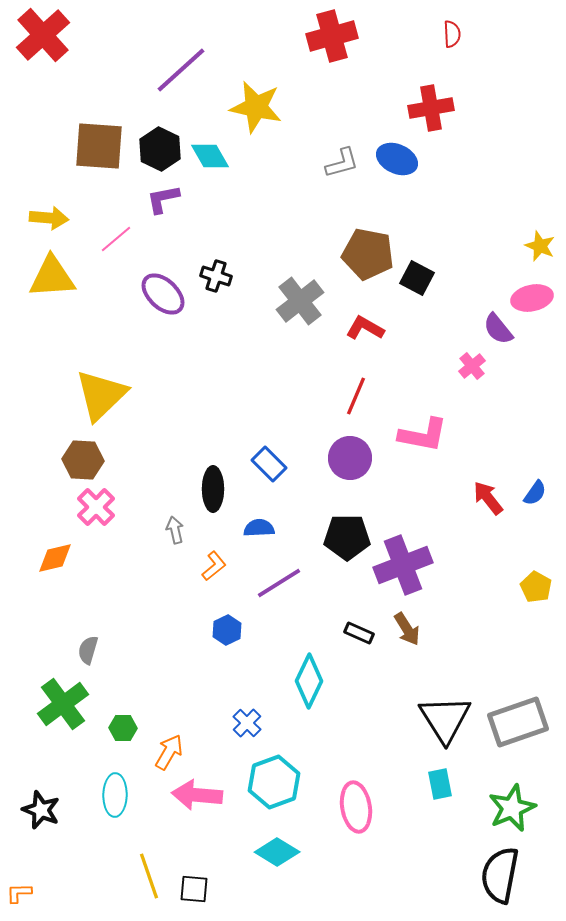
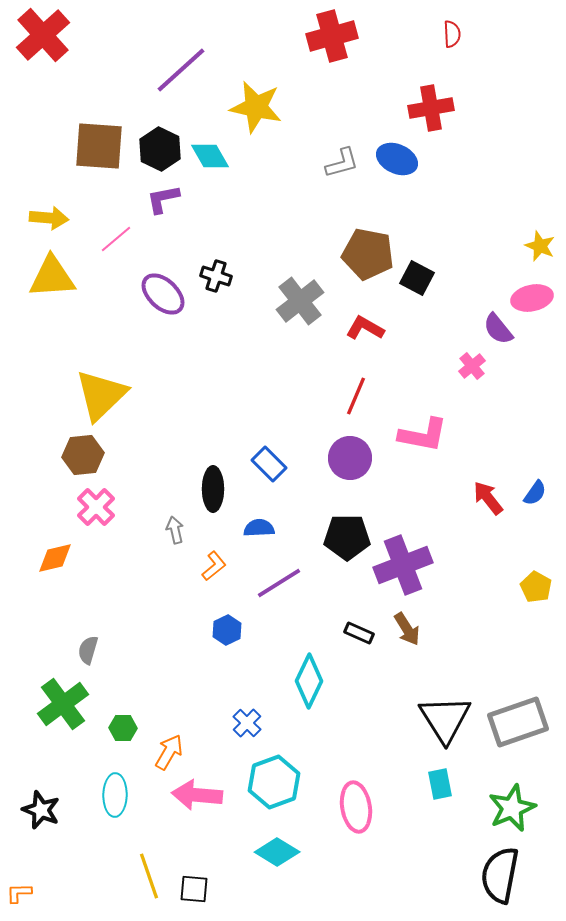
brown hexagon at (83, 460): moved 5 px up; rotated 9 degrees counterclockwise
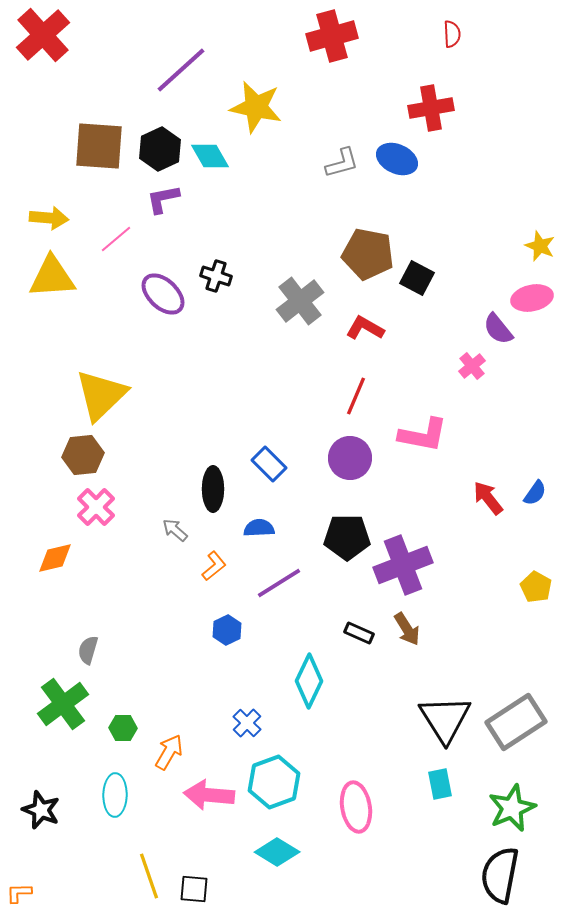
black hexagon at (160, 149): rotated 9 degrees clockwise
gray arrow at (175, 530): rotated 36 degrees counterclockwise
gray rectangle at (518, 722): moved 2 px left; rotated 14 degrees counterclockwise
pink arrow at (197, 795): moved 12 px right
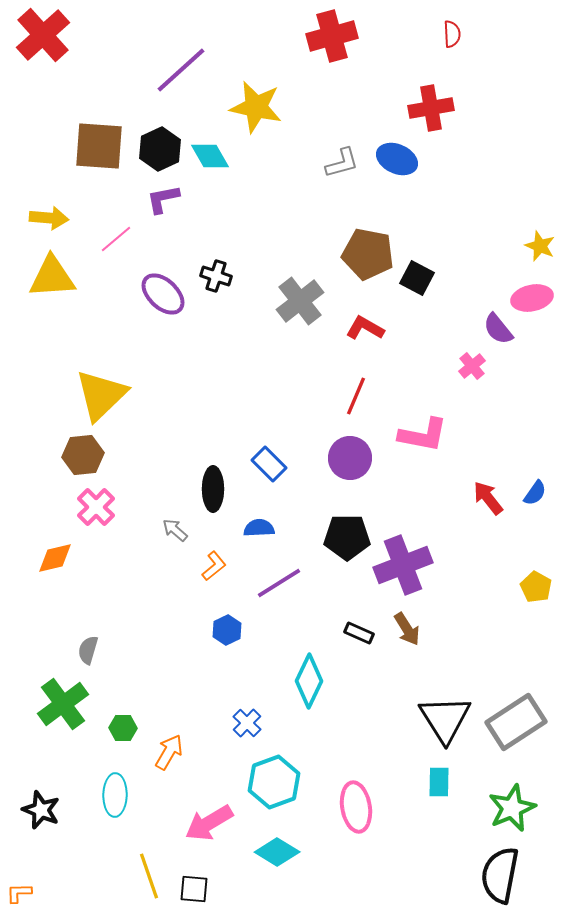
cyan rectangle at (440, 784): moved 1 px left, 2 px up; rotated 12 degrees clockwise
pink arrow at (209, 795): moved 28 px down; rotated 36 degrees counterclockwise
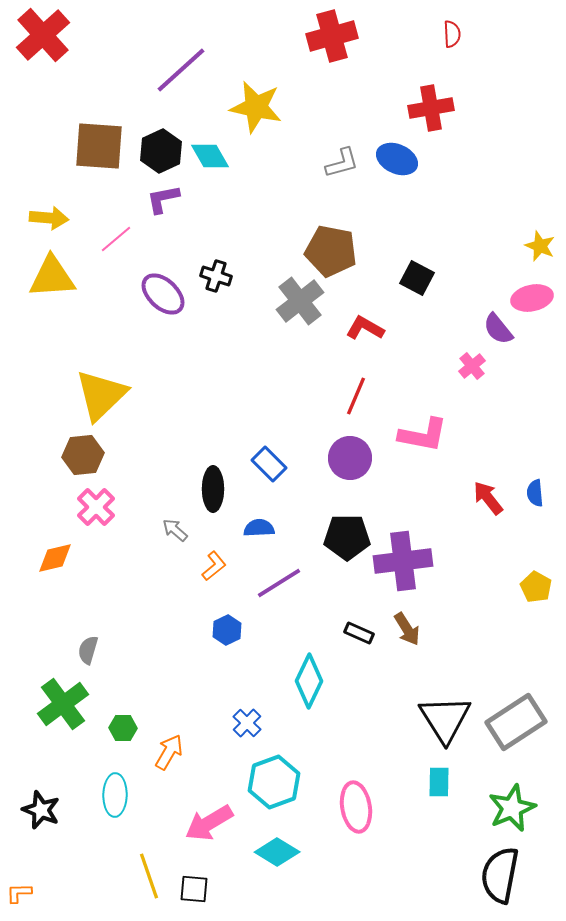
black hexagon at (160, 149): moved 1 px right, 2 px down
brown pentagon at (368, 254): moved 37 px left, 3 px up
blue semicircle at (535, 493): rotated 140 degrees clockwise
purple cross at (403, 565): moved 4 px up; rotated 14 degrees clockwise
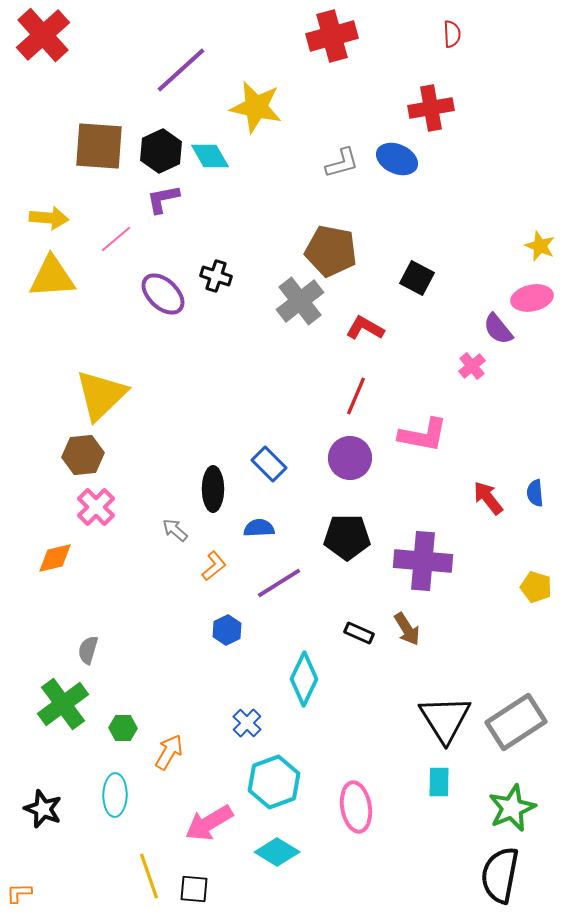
purple cross at (403, 561): moved 20 px right; rotated 12 degrees clockwise
yellow pentagon at (536, 587): rotated 12 degrees counterclockwise
cyan diamond at (309, 681): moved 5 px left, 2 px up
black star at (41, 810): moved 2 px right, 1 px up
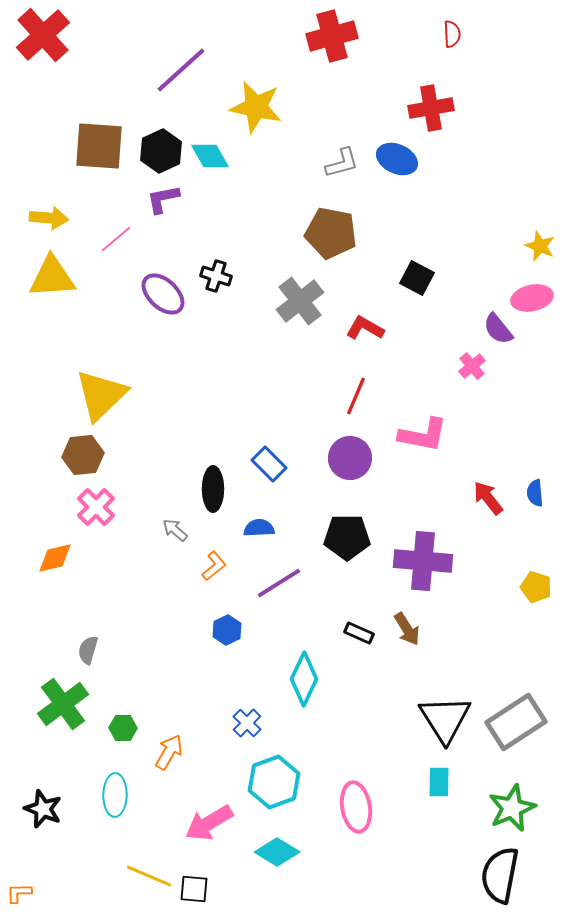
brown pentagon at (331, 251): moved 18 px up
yellow line at (149, 876): rotated 48 degrees counterclockwise
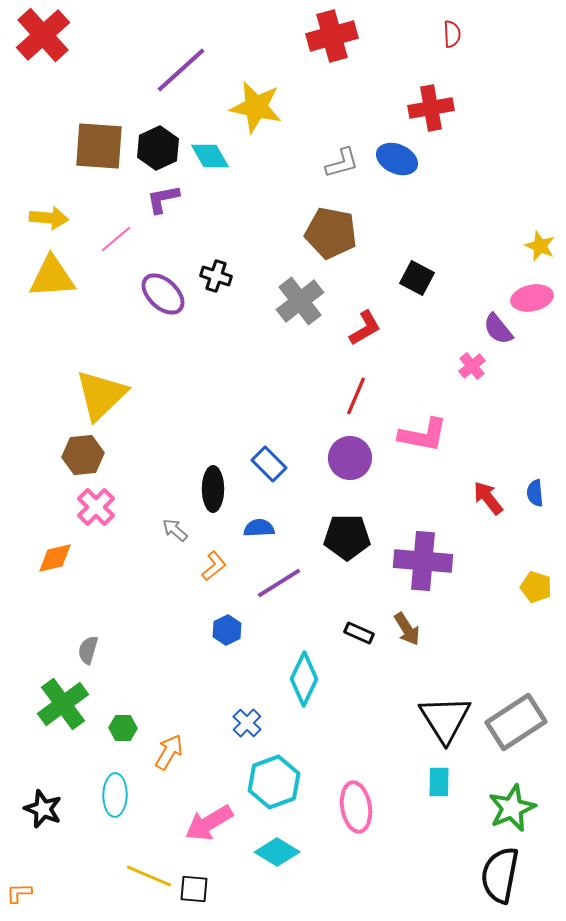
black hexagon at (161, 151): moved 3 px left, 3 px up
red L-shape at (365, 328): rotated 120 degrees clockwise
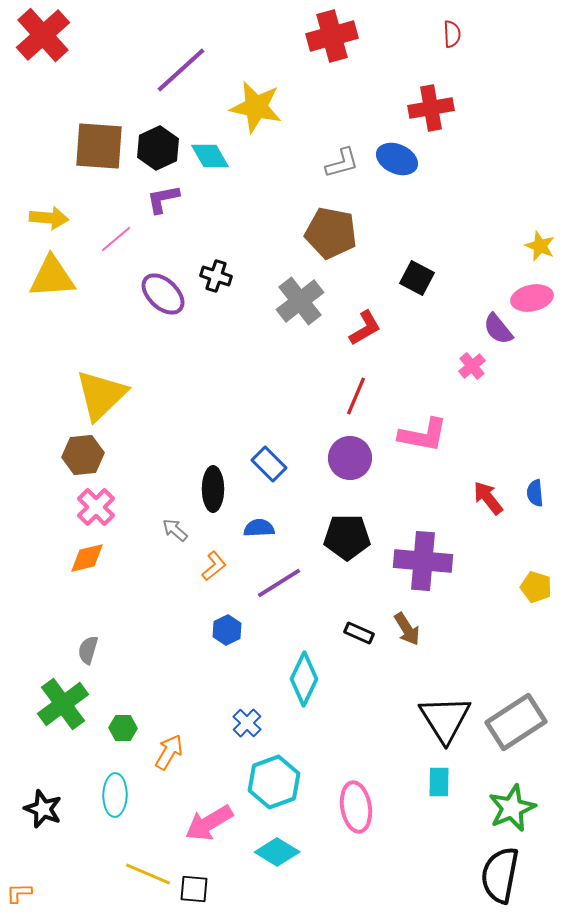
orange diamond at (55, 558): moved 32 px right
yellow line at (149, 876): moved 1 px left, 2 px up
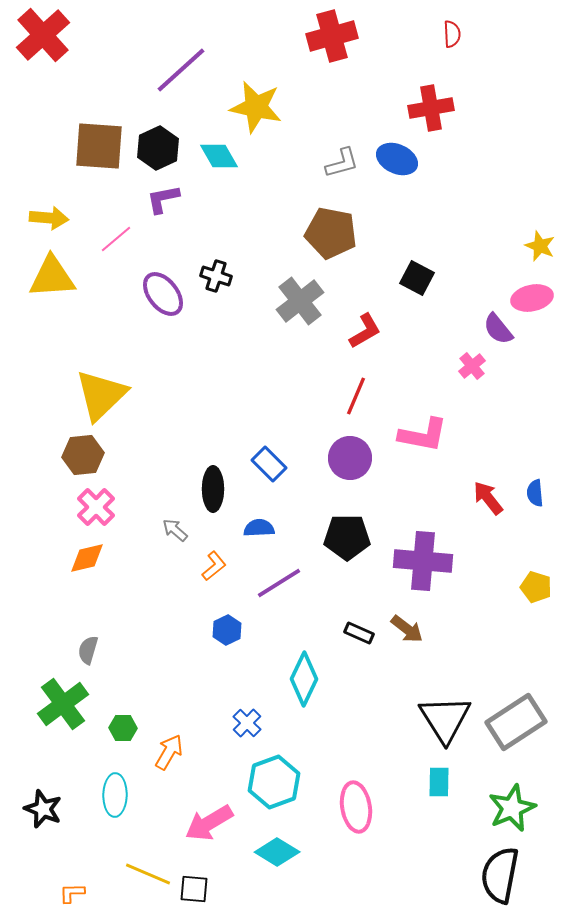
cyan diamond at (210, 156): moved 9 px right
purple ellipse at (163, 294): rotated 9 degrees clockwise
red L-shape at (365, 328): moved 3 px down
brown arrow at (407, 629): rotated 20 degrees counterclockwise
orange L-shape at (19, 893): moved 53 px right
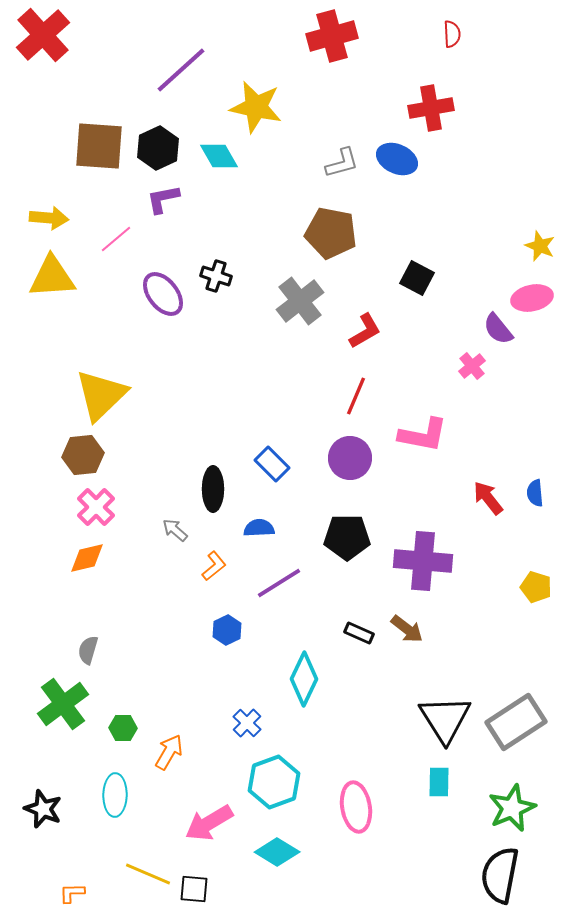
blue rectangle at (269, 464): moved 3 px right
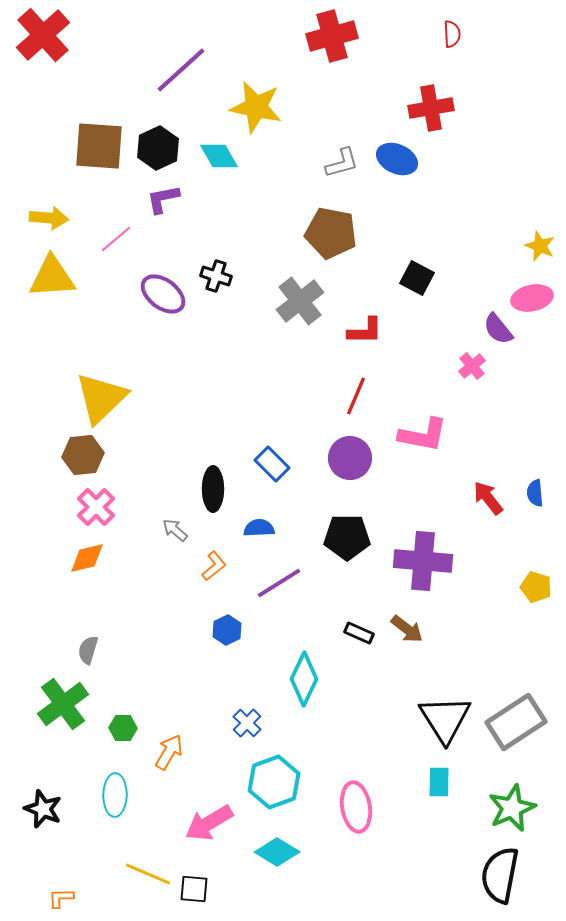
purple ellipse at (163, 294): rotated 15 degrees counterclockwise
red L-shape at (365, 331): rotated 30 degrees clockwise
yellow triangle at (101, 395): moved 3 px down
orange L-shape at (72, 893): moved 11 px left, 5 px down
